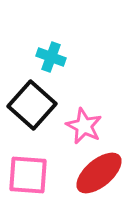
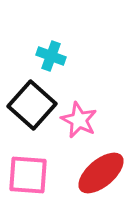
cyan cross: moved 1 px up
pink star: moved 5 px left, 6 px up
red ellipse: moved 2 px right
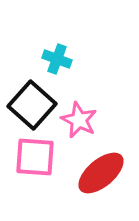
cyan cross: moved 6 px right, 3 px down
pink square: moved 7 px right, 18 px up
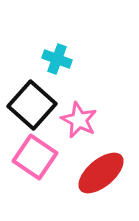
pink square: rotated 30 degrees clockwise
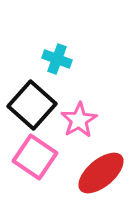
pink star: rotated 15 degrees clockwise
